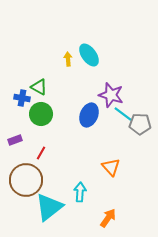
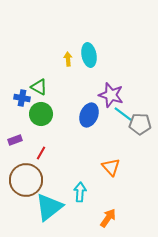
cyan ellipse: rotated 25 degrees clockwise
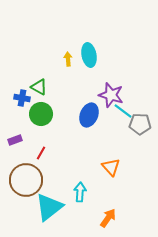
cyan line: moved 3 px up
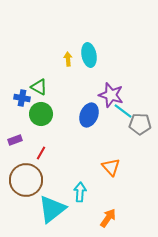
cyan triangle: moved 3 px right, 2 px down
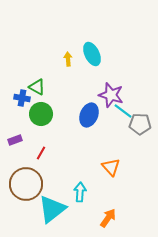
cyan ellipse: moved 3 px right, 1 px up; rotated 15 degrees counterclockwise
green triangle: moved 2 px left
brown circle: moved 4 px down
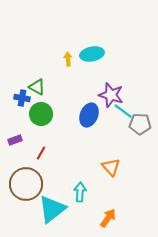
cyan ellipse: rotated 75 degrees counterclockwise
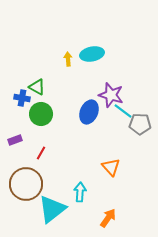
blue ellipse: moved 3 px up
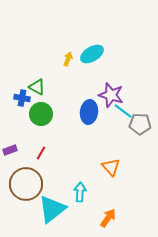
cyan ellipse: rotated 20 degrees counterclockwise
yellow arrow: rotated 24 degrees clockwise
blue ellipse: rotated 15 degrees counterclockwise
purple rectangle: moved 5 px left, 10 px down
